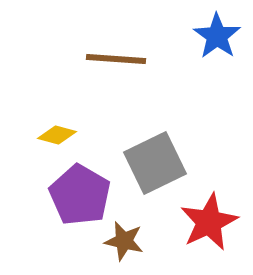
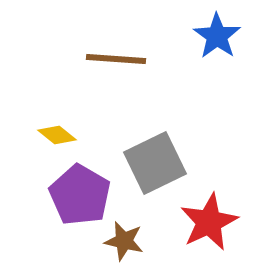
yellow diamond: rotated 24 degrees clockwise
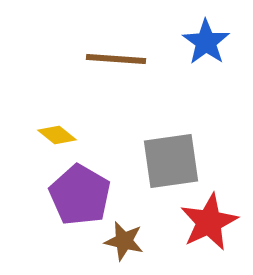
blue star: moved 11 px left, 6 px down
gray square: moved 16 px right, 2 px up; rotated 18 degrees clockwise
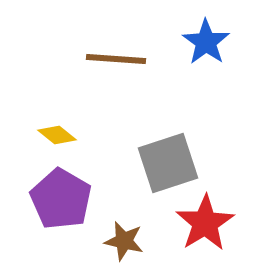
gray square: moved 3 px left, 2 px down; rotated 10 degrees counterclockwise
purple pentagon: moved 19 px left, 4 px down
red star: moved 4 px left, 1 px down; rotated 6 degrees counterclockwise
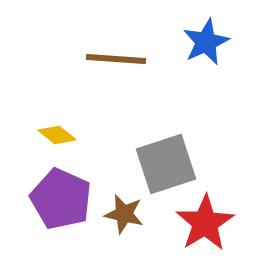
blue star: rotated 12 degrees clockwise
gray square: moved 2 px left, 1 px down
purple pentagon: rotated 6 degrees counterclockwise
brown star: moved 27 px up
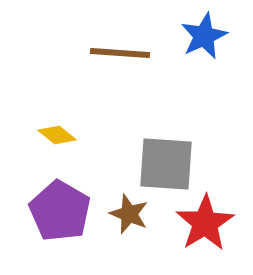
blue star: moved 2 px left, 6 px up
brown line: moved 4 px right, 6 px up
gray square: rotated 22 degrees clockwise
purple pentagon: moved 1 px left, 12 px down; rotated 6 degrees clockwise
brown star: moved 5 px right; rotated 9 degrees clockwise
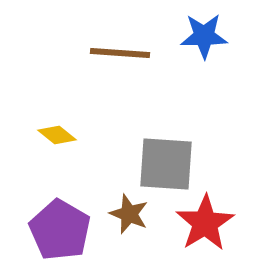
blue star: rotated 24 degrees clockwise
purple pentagon: moved 19 px down
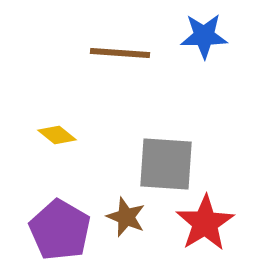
brown star: moved 3 px left, 3 px down
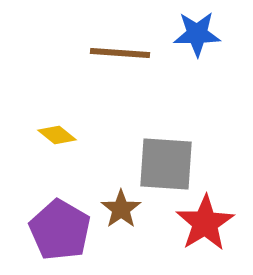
blue star: moved 7 px left, 2 px up
brown star: moved 5 px left, 8 px up; rotated 15 degrees clockwise
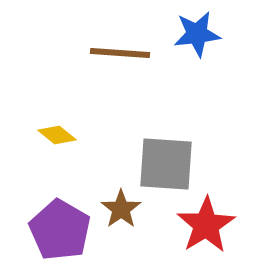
blue star: rotated 6 degrees counterclockwise
red star: moved 1 px right, 2 px down
